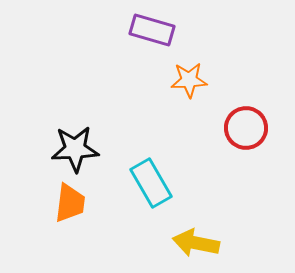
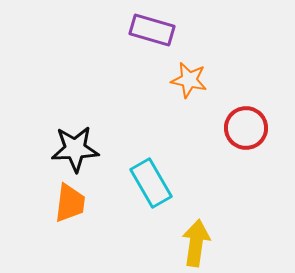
orange star: rotated 15 degrees clockwise
yellow arrow: rotated 87 degrees clockwise
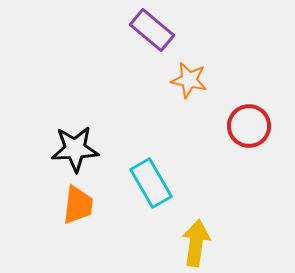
purple rectangle: rotated 24 degrees clockwise
red circle: moved 3 px right, 2 px up
orange trapezoid: moved 8 px right, 2 px down
